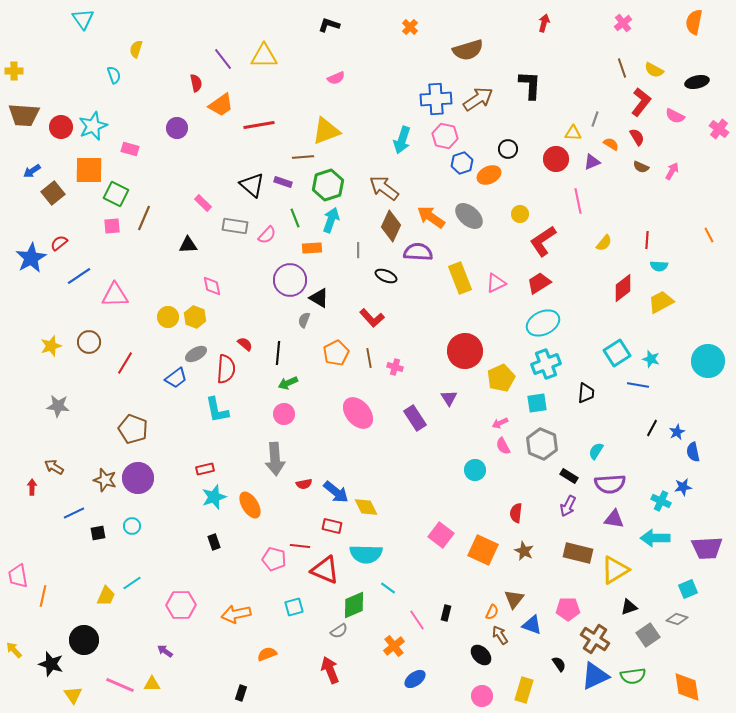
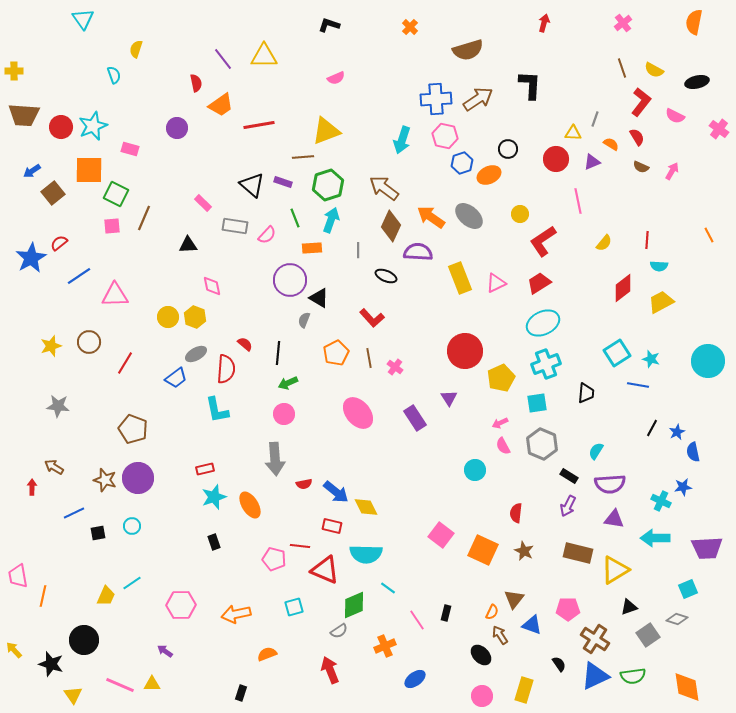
pink cross at (395, 367): rotated 21 degrees clockwise
orange cross at (394, 646): moved 9 px left; rotated 15 degrees clockwise
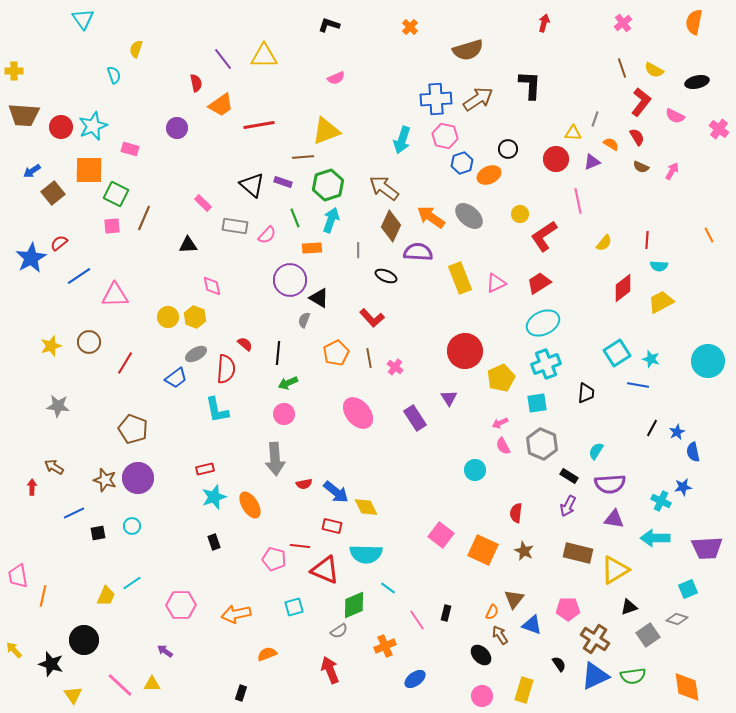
red L-shape at (543, 241): moved 1 px right, 5 px up
pink line at (120, 685): rotated 20 degrees clockwise
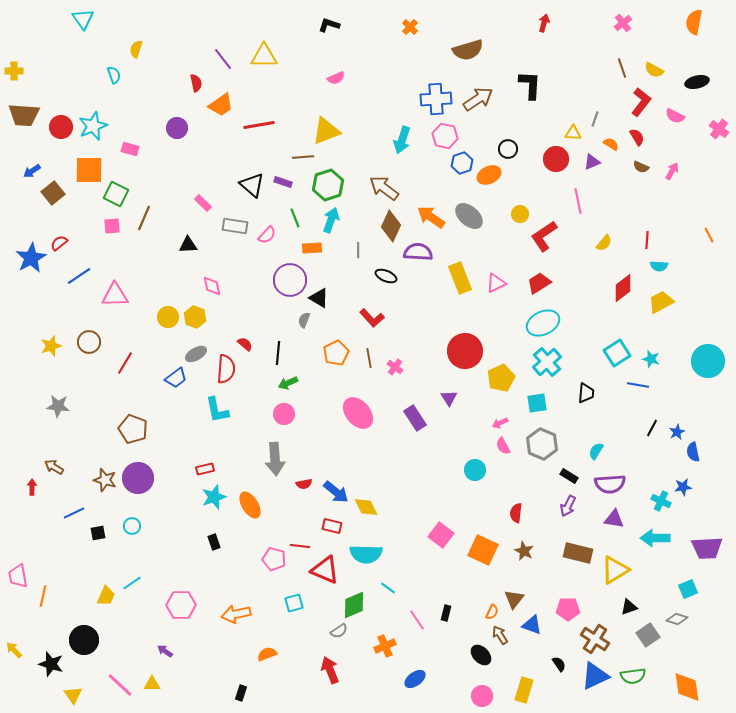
cyan cross at (546, 364): moved 1 px right, 2 px up; rotated 20 degrees counterclockwise
cyan square at (294, 607): moved 4 px up
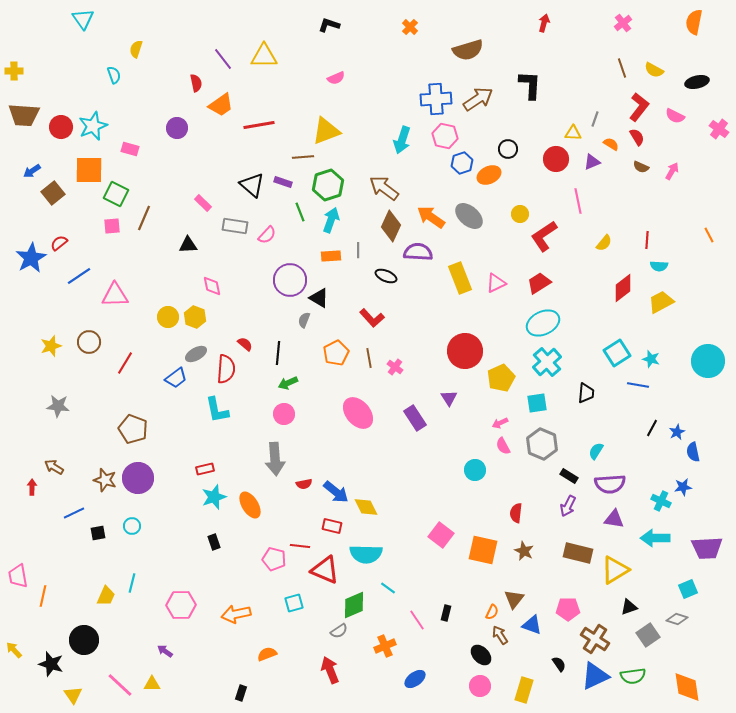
red L-shape at (641, 102): moved 2 px left, 5 px down
green line at (295, 218): moved 5 px right, 6 px up
orange rectangle at (312, 248): moved 19 px right, 8 px down
orange square at (483, 550): rotated 12 degrees counterclockwise
cyan line at (132, 583): rotated 42 degrees counterclockwise
pink circle at (482, 696): moved 2 px left, 10 px up
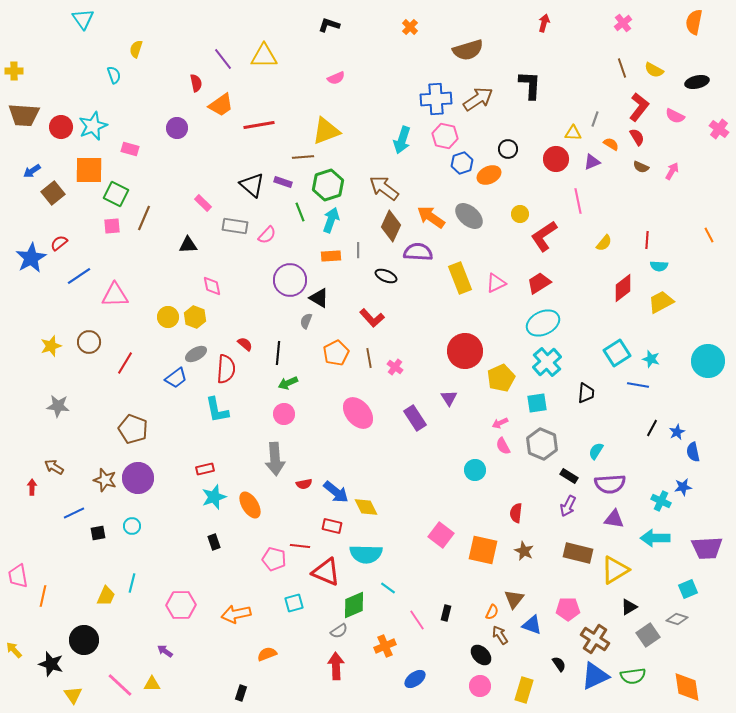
gray semicircle at (304, 320): moved 2 px right, 1 px down
red triangle at (325, 570): moved 1 px right, 2 px down
black triangle at (629, 607): rotated 12 degrees counterclockwise
red arrow at (330, 670): moved 6 px right, 4 px up; rotated 20 degrees clockwise
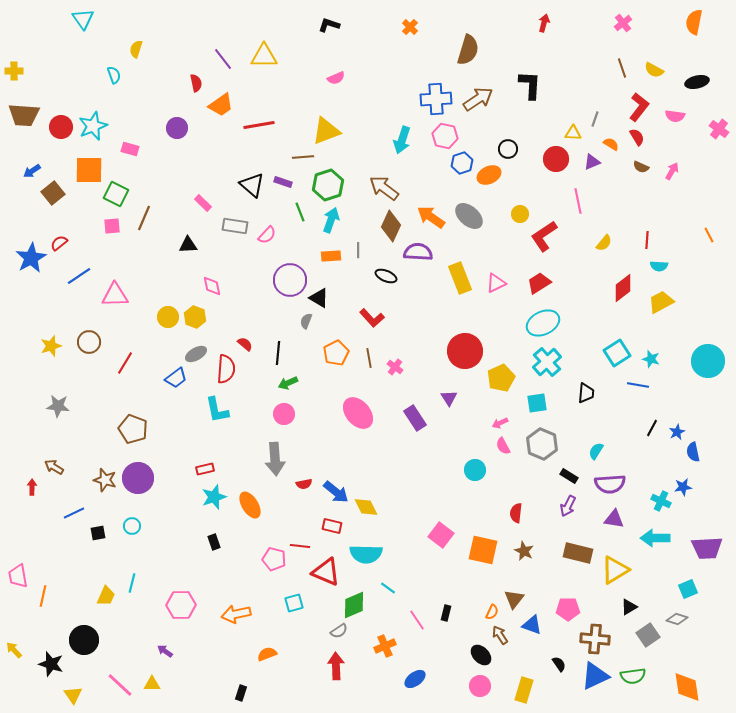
brown semicircle at (468, 50): rotated 56 degrees counterclockwise
pink semicircle at (675, 116): rotated 18 degrees counterclockwise
brown cross at (595, 639): rotated 28 degrees counterclockwise
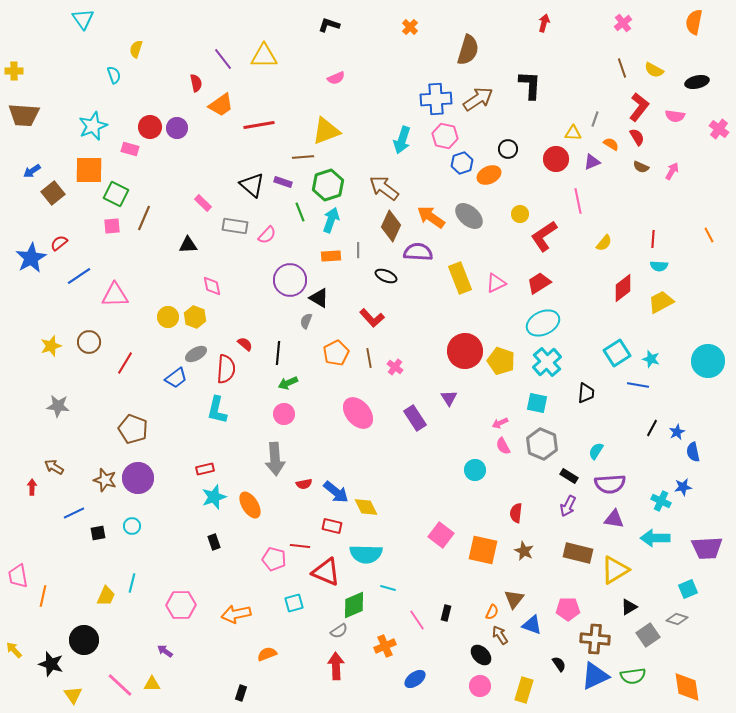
red circle at (61, 127): moved 89 px right
red line at (647, 240): moved 6 px right, 1 px up
yellow pentagon at (501, 378): moved 17 px up; rotated 28 degrees counterclockwise
cyan square at (537, 403): rotated 20 degrees clockwise
cyan L-shape at (217, 410): rotated 24 degrees clockwise
cyan line at (388, 588): rotated 21 degrees counterclockwise
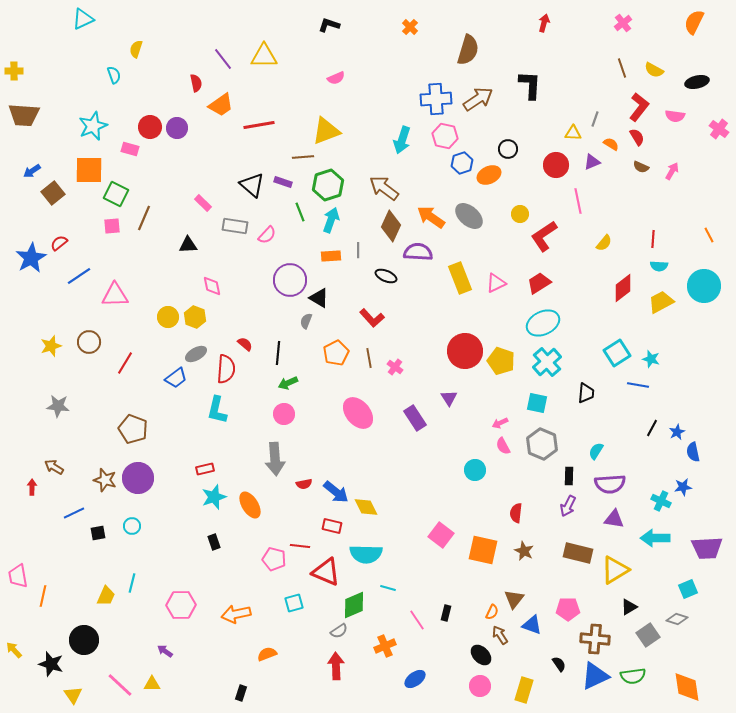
cyan triangle at (83, 19): rotated 40 degrees clockwise
orange semicircle at (694, 22): rotated 15 degrees clockwise
red circle at (556, 159): moved 6 px down
cyan circle at (708, 361): moved 4 px left, 75 px up
black rectangle at (569, 476): rotated 60 degrees clockwise
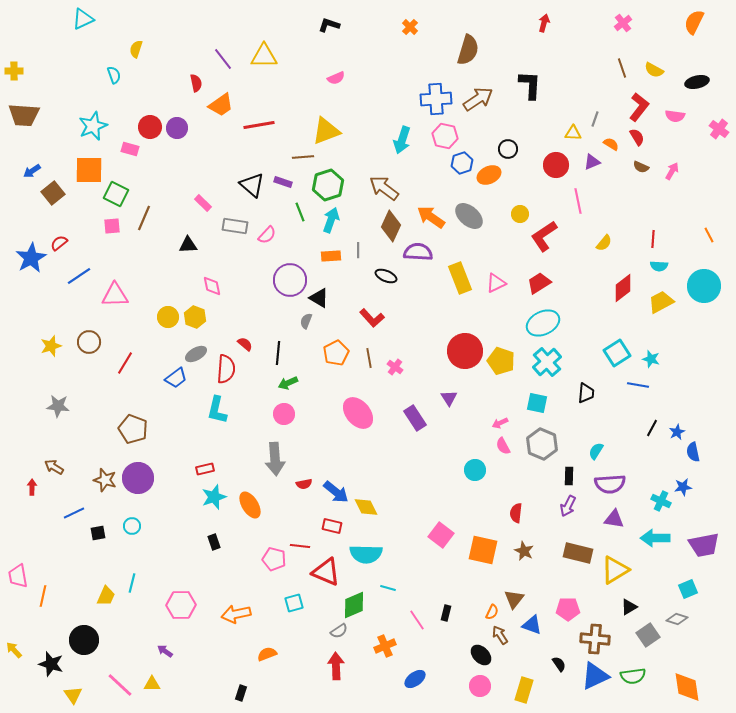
purple trapezoid at (707, 548): moved 3 px left, 3 px up; rotated 8 degrees counterclockwise
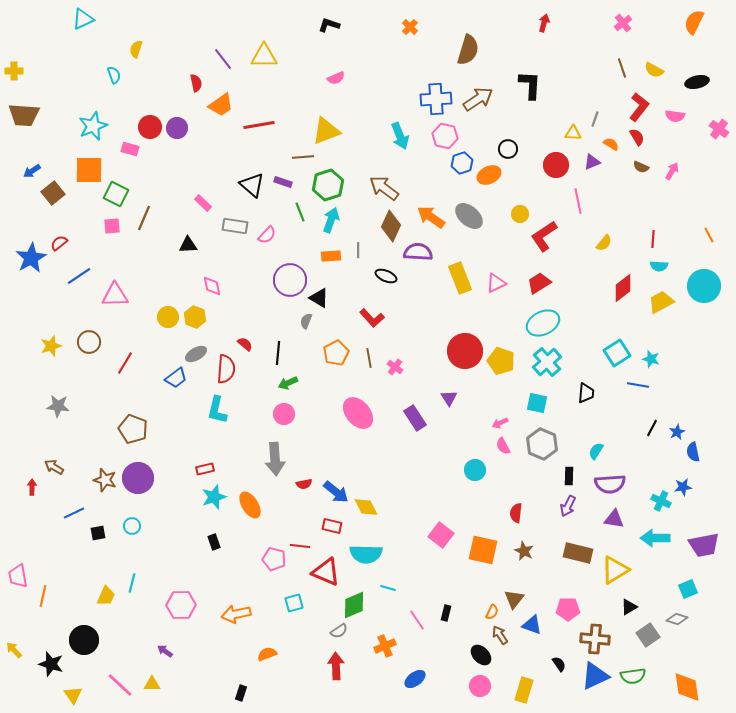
cyan arrow at (402, 140): moved 2 px left, 4 px up; rotated 40 degrees counterclockwise
